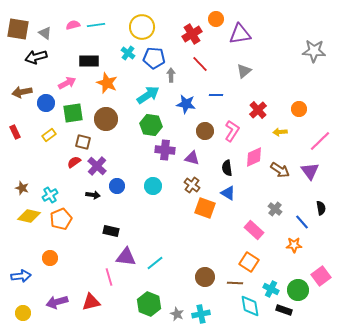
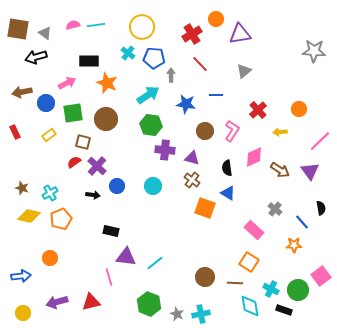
brown cross at (192, 185): moved 5 px up
cyan cross at (50, 195): moved 2 px up
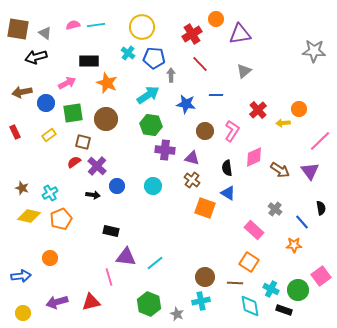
yellow arrow at (280, 132): moved 3 px right, 9 px up
cyan cross at (201, 314): moved 13 px up
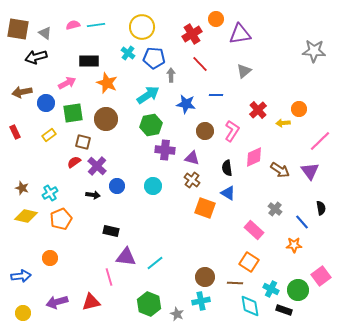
green hexagon at (151, 125): rotated 20 degrees counterclockwise
yellow diamond at (29, 216): moved 3 px left
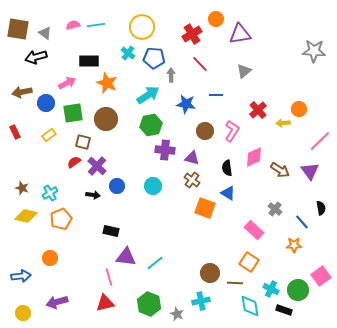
brown circle at (205, 277): moved 5 px right, 4 px up
red triangle at (91, 302): moved 14 px right, 1 px down
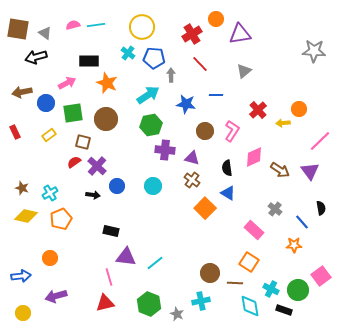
orange square at (205, 208): rotated 25 degrees clockwise
purple arrow at (57, 302): moved 1 px left, 6 px up
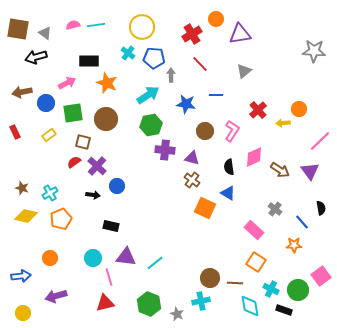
black semicircle at (227, 168): moved 2 px right, 1 px up
cyan circle at (153, 186): moved 60 px left, 72 px down
orange square at (205, 208): rotated 20 degrees counterclockwise
black rectangle at (111, 231): moved 5 px up
orange square at (249, 262): moved 7 px right
brown circle at (210, 273): moved 5 px down
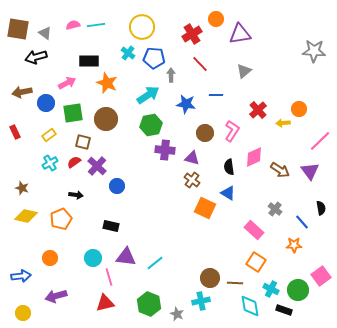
brown circle at (205, 131): moved 2 px down
cyan cross at (50, 193): moved 30 px up
black arrow at (93, 195): moved 17 px left
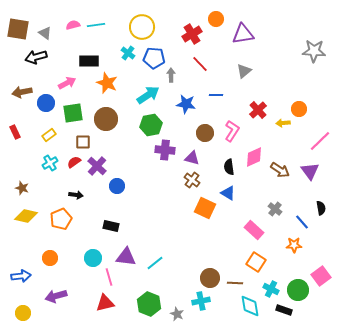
purple triangle at (240, 34): moved 3 px right
brown square at (83, 142): rotated 14 degrees counterclockwise
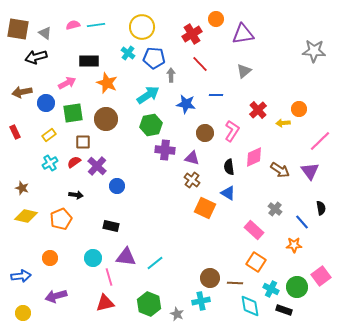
green circle at (298, 290): moved 1 px left, 3 px up
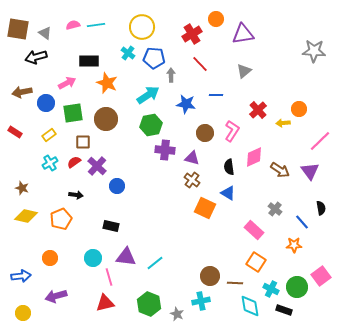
red rectangle at (15, 132): rotated 32 degrees counterclockwise
brown circle at (210, 278): moved 2 px up
